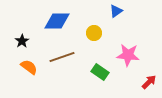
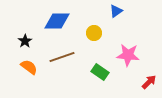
black star: moved 3 px right
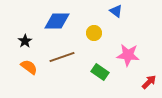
blue triangle: rotated 48 degrees counterclockwise
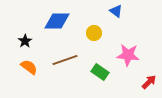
brown line: moved 3 px right, 3 px down
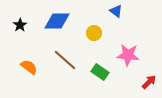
black star: moved 5 px left, 16 px up
brown line: rotated 60 degrees clockwise
